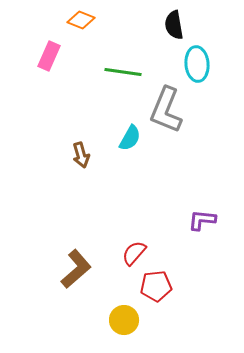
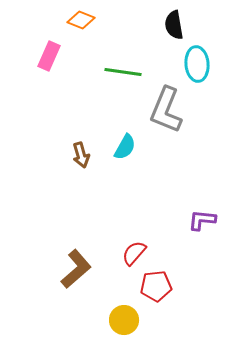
cyan semicircle: moved 5 px left, 9 px down
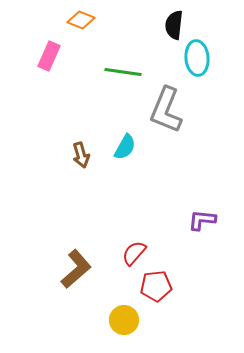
black semicircle: rotated 16 degrees clockwise
cyan ellipse: moved 6 px up
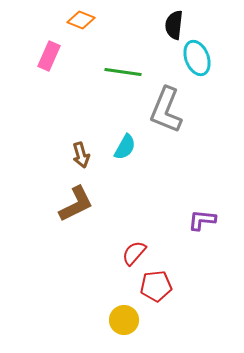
cyan ellipse: rotated 16 degrees counterclockwise
brown L-shape: moved 65 px up; rotated 15 degrees clockwise
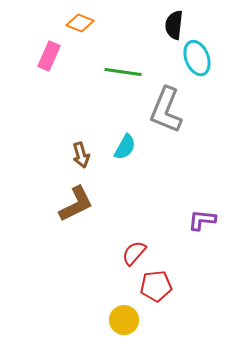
orange diamond: moved 1 px left, 3 px down
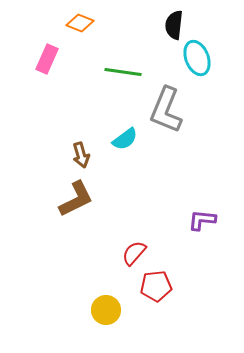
pink rectangle: moved 2 px left, 3 px down
cyan semicircle: moved 8 px up; rotated 24 degrees clockwise
brown L-shape: moved 5 px up
yellow circle: moved 18 px left, 10 px up
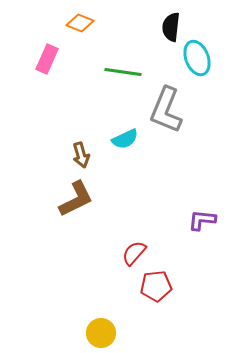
black semicircle: moved 3 px left, 2 px down
cyan semicircle: rotated 12 degrees clockwise
yellow circle: moved 5 px left, 23 px down
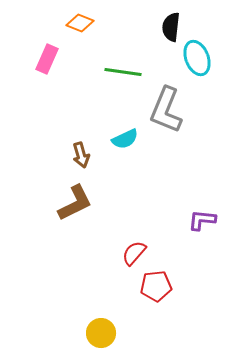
brown L-shape: moved 1 px left, 4 px down
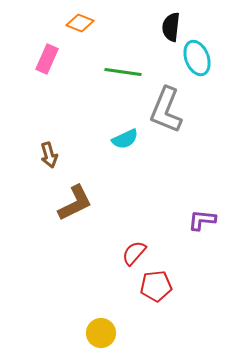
brown arrow: moved 32 px left
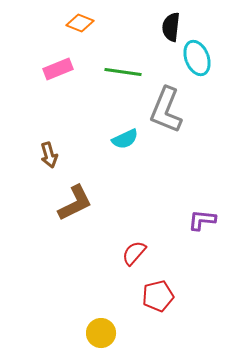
pink rectangle: moved 11 px right, 10 px down; rotated 44 degrees clockwise
red pentagon: moved 2 px right, 10 px down; rotated 8 degrees counterclockwise
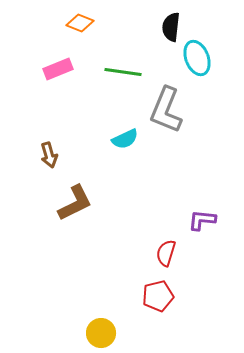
red semicircle: moved 32 px right; rotated 24 degrees counterclockwise
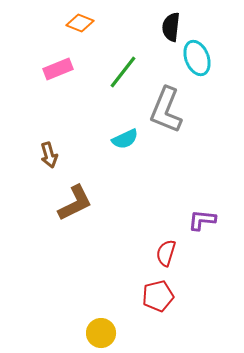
green line: rotated 60 degrees counterclockwise
